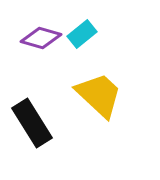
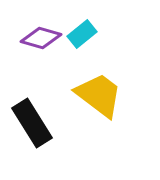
yellow trapezoid: rotated 6 degrees counterclockwise
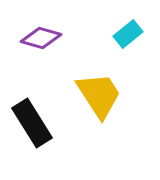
cyan rectangle: moved 46 px right
yellow trapezoid: rotated 20 degrees clockwise
